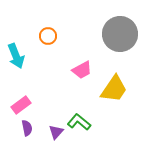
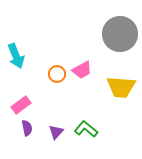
orange circle: moved 9 px right, 38 px down
yellow trapezoid: moved 7 px right, 2 px up; rotated 60 degrees clockwise
green L-shape: moved 7 px right, 7 px down
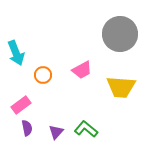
cyan arrow: moved 3 px up
orange circle: moved 14 px left, 1 px down
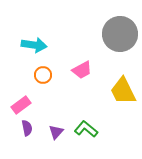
cyan arrow: moved 18 px right, 8 px up; rotated 60 degrees counterclockwise
yellow trapezoid: moved 2 px right, 4 px down; rotated 60 degrees clockwise
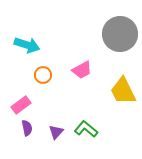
cyan arrow: moved 7 px left; rotated 10 degrees clockwise
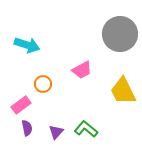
orange circle: moved 9 px down
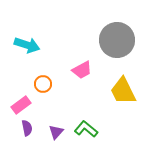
gray circle: moved 3 px left, 6 px down
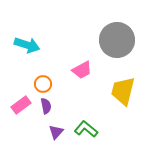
yellow trapezoid: rotated 40 degrees clockwise
purple semicircle: moved 19 px right, 22 px up
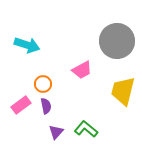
gray circle: moved 1 px down
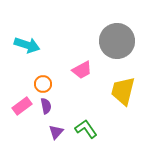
pink rectangle: moved 1 px right, 1 px down
green L-shape: rotated 15 degrees clockwise
